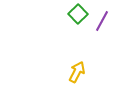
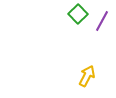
yellow arrow: moved 10 px right, 4 px down
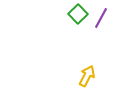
purple line: moved 1 px left, 3 px up
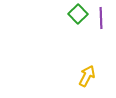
purple line: rotated 30 degrees counterclockwise
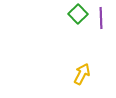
yellow arrow: moved 5 px left, 2 px up
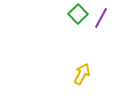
purple line: rotated 30 degrees clockwise
